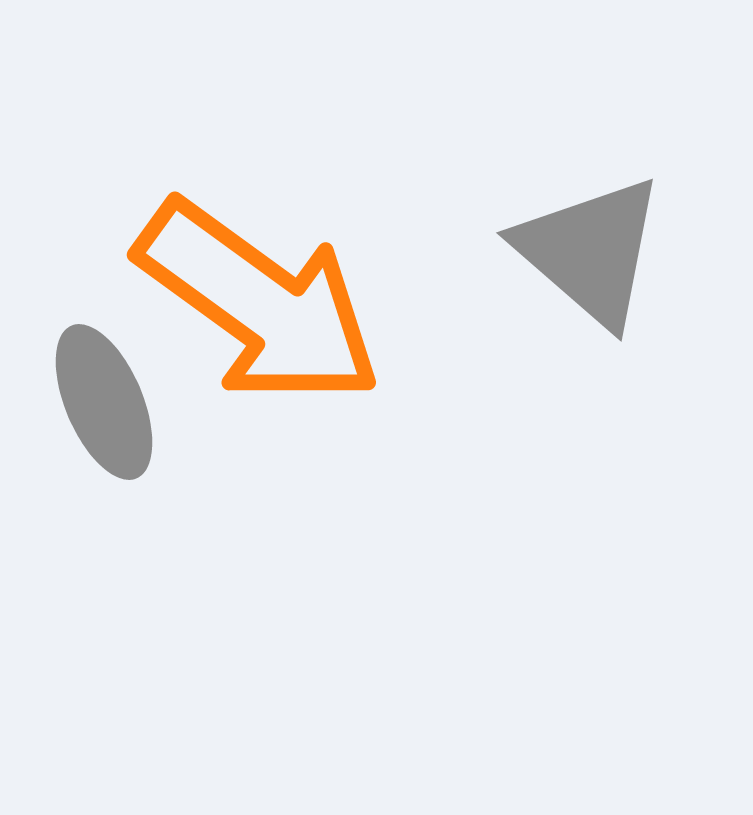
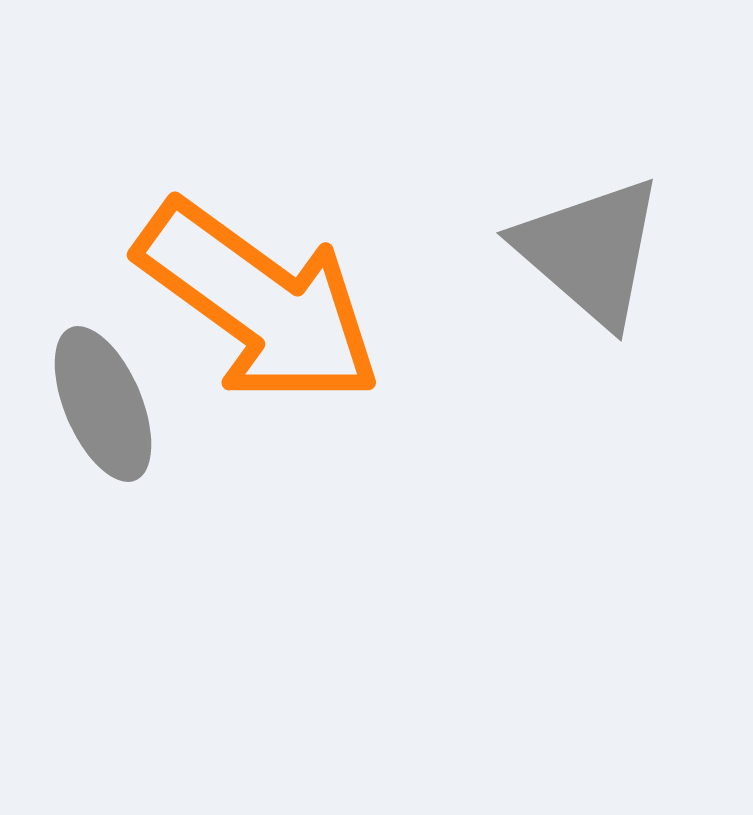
gray ellipse: moved 1 px left, 2 px down
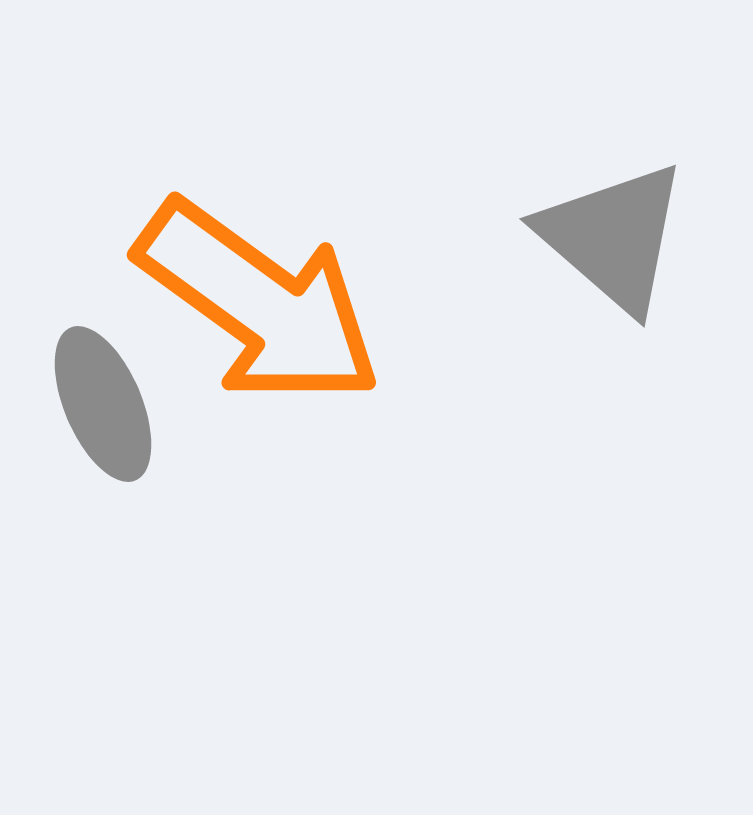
gray triangle: moved 23 px right, 14 px up
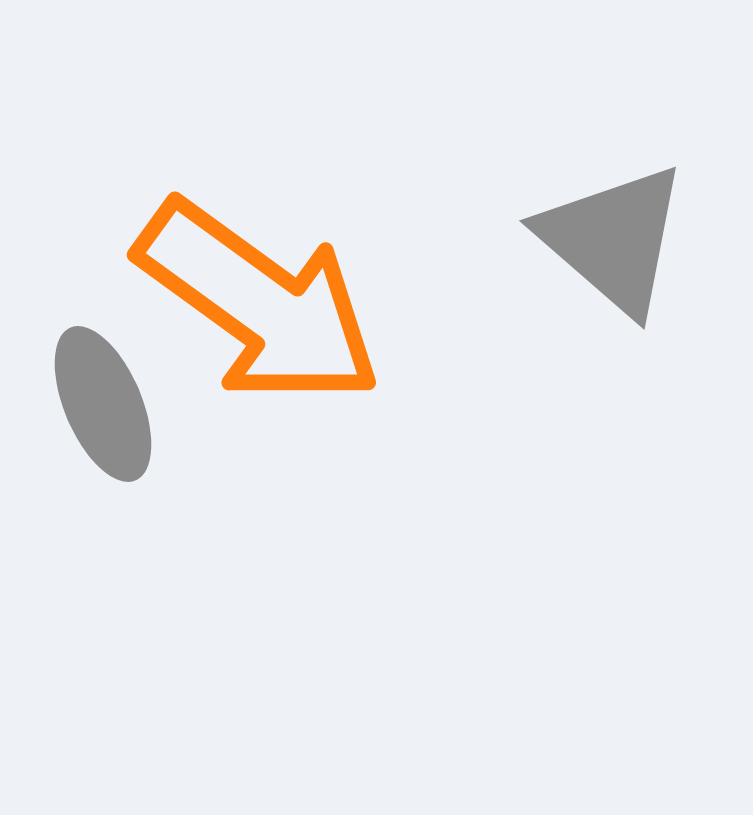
gray triangle: moved 2 px down
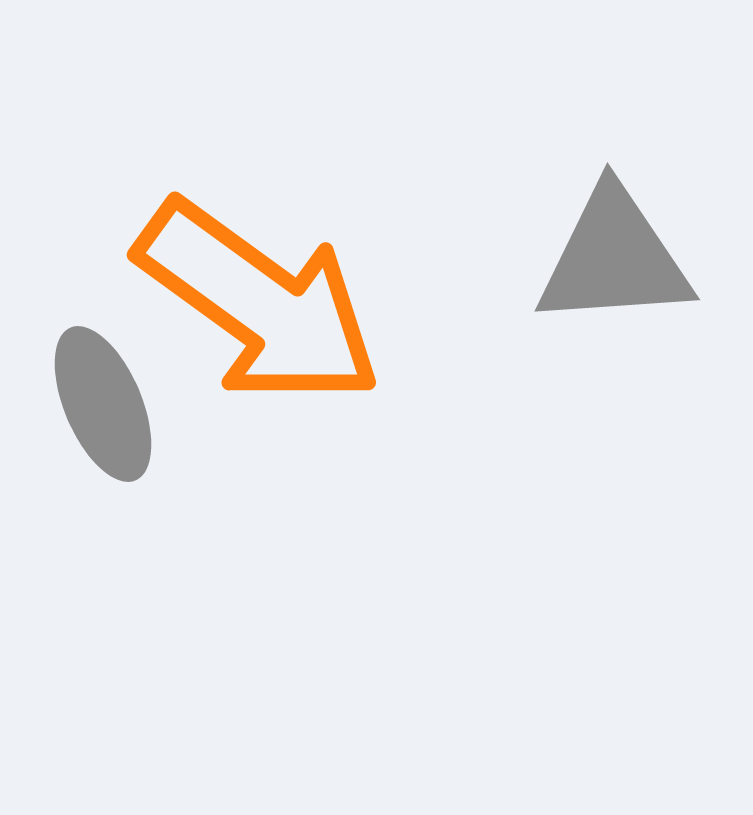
gray triangle: moved 1 px right, 19 px down; rotated 45 degrees counterclockwise
